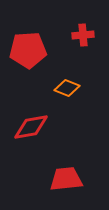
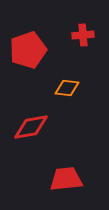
red pentagon: rotated 15 degrees counterclockwise
orange diamond: rotated 15 degrees counterclockwise
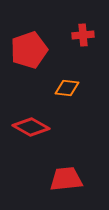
red pentagon: moved 1 px right
red diamond: rotated 39 degrees clockwise
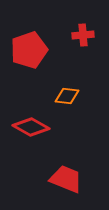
orange diamond: moved 8 px down
red trapezoid: rotated 28 degrees clockwise
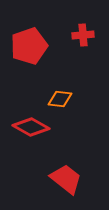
red pentagon: moved 4 px up
orange diamond: moved 7 px left, 3 px down
red trapezoid: rotated 16 degrees clockwise
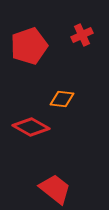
red cross: moved 1 px left; rotated 20 degrees counterclockwise
orange diamond: moved 2 px right
red trapezoid: moved 11 px left, 10 px down
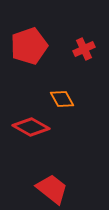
red cross: moved 2 px right, 14 px down
orange diamond: rotated 55 degrees clockwise
red trapezoid: moved 3 px left
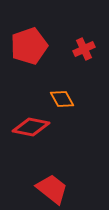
red diamond: rotated 18 degrees counterclockwise
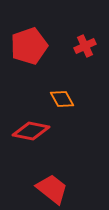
red cross: moved 1 px right, 3 px up
red diamond: moved 4 px down
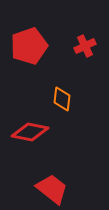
orange diamond: rotated 35 degrees clockwise
red diamond: moved 1 px left, 1 px down
